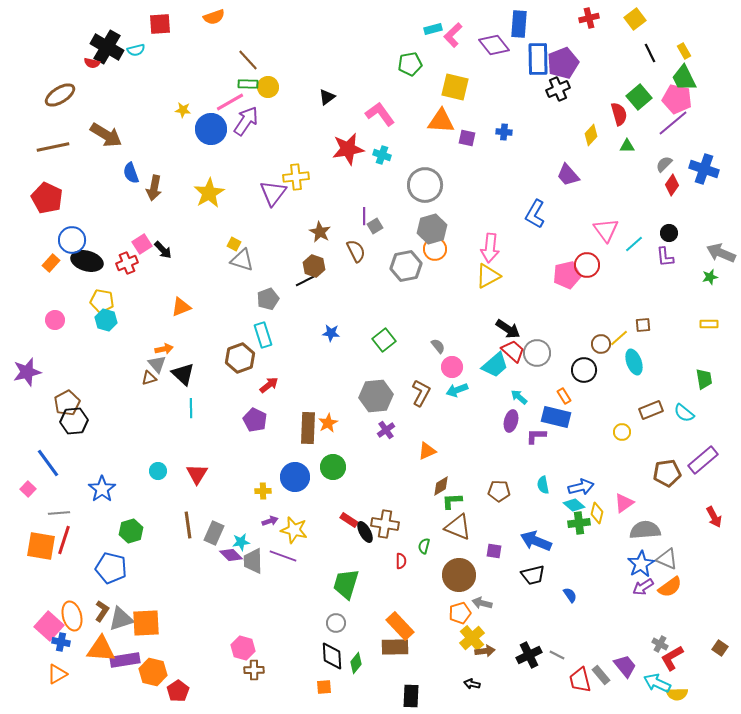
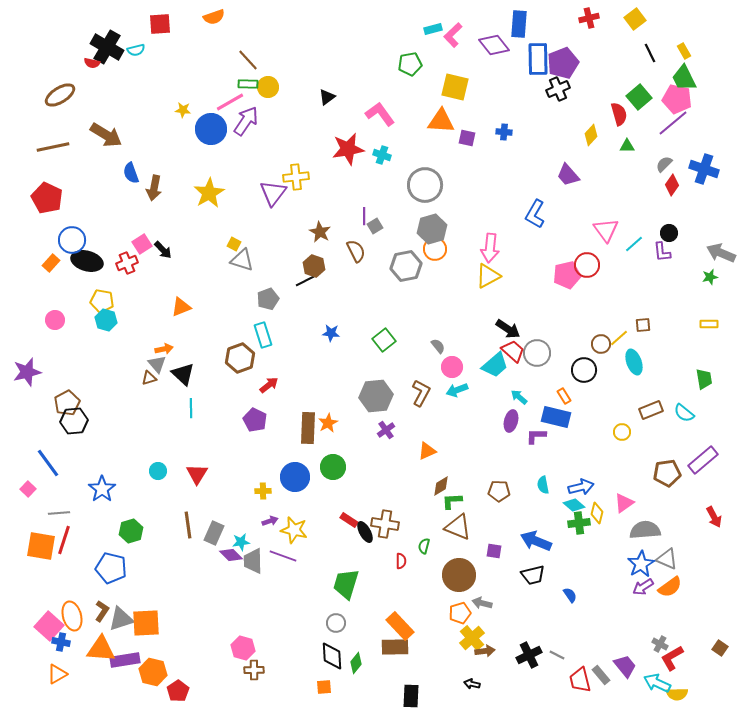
purple L-shape at (665, 257): moved 3 px left, 5 px up
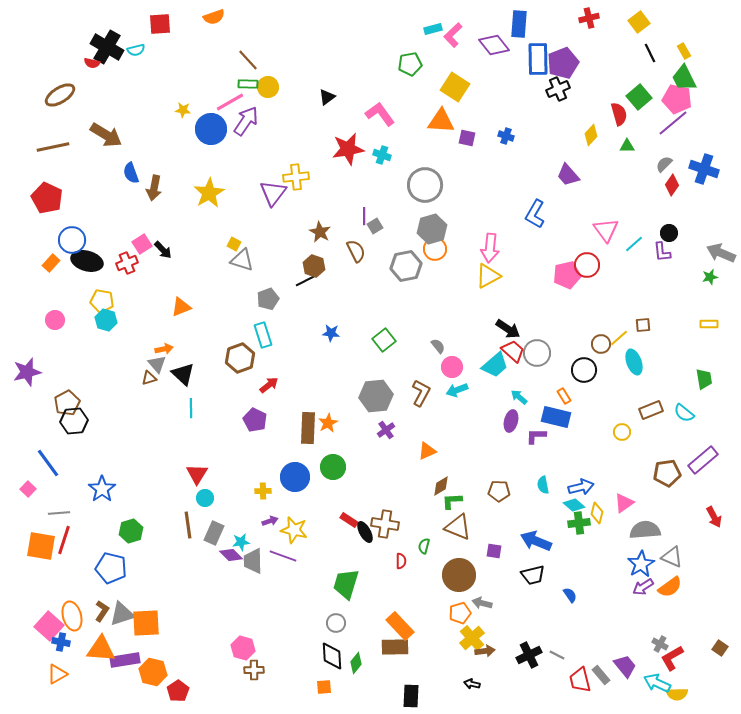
yellow square at (635, 19): moved 4 px right, 3 px down
yellow square at (455, 87): rotated 20 degrees clockwise
blue cross at (504, 132): moved 2 px right, 4 px down; rotated 14 degrees clockwise
cyan circle at (158, 471): moved 47 px right, 27 px down
gray triangle at (667, 559): moved 5 px right, 2 px up
gray triangle at (121, 619): moved 1 px right, 5 px up
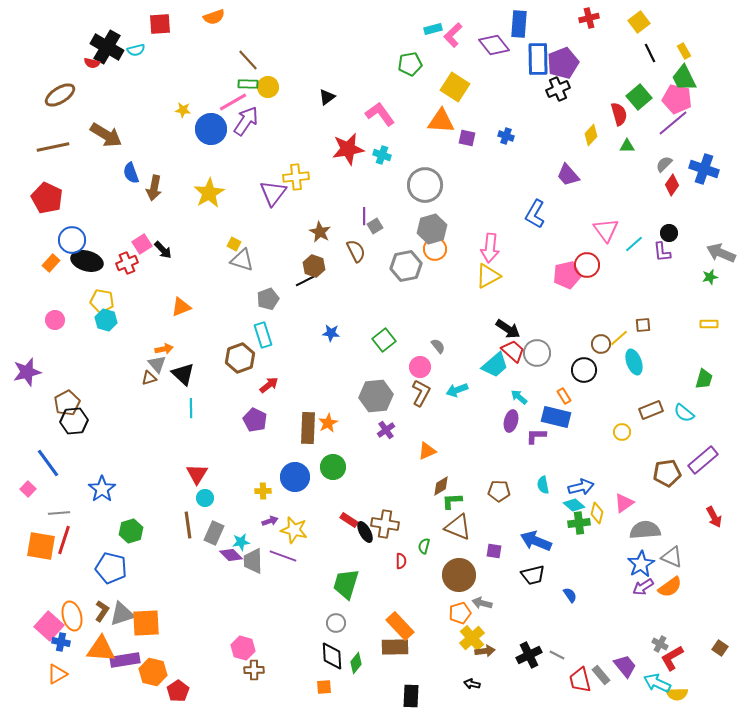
pink line at (230, 102): moved 3 px right
pink circle at (452, 367): moved 32 px left
green trapezoid at (704, 379): rotated 25 degrees clockwise
